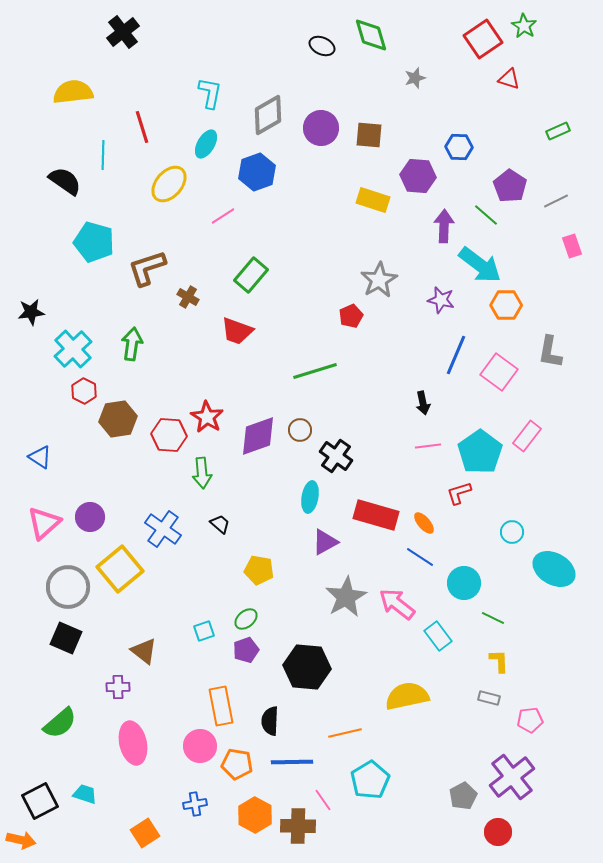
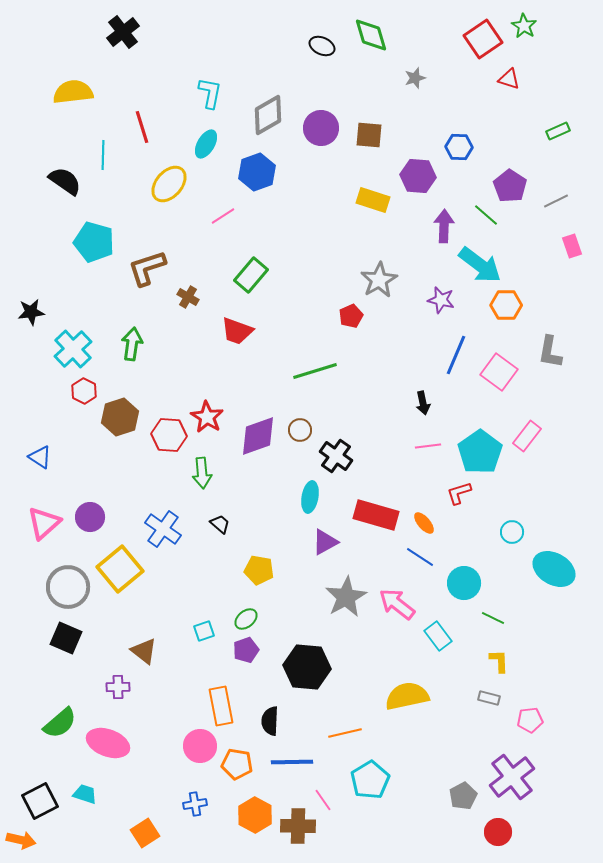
brown hexagon at (118, 419): moved 2 px right, 2 px up; rotated 9 degrees counterclockwise
pink ellipse at (133, 743): moved 25 px left; rotated 57 degrees counterclockwise
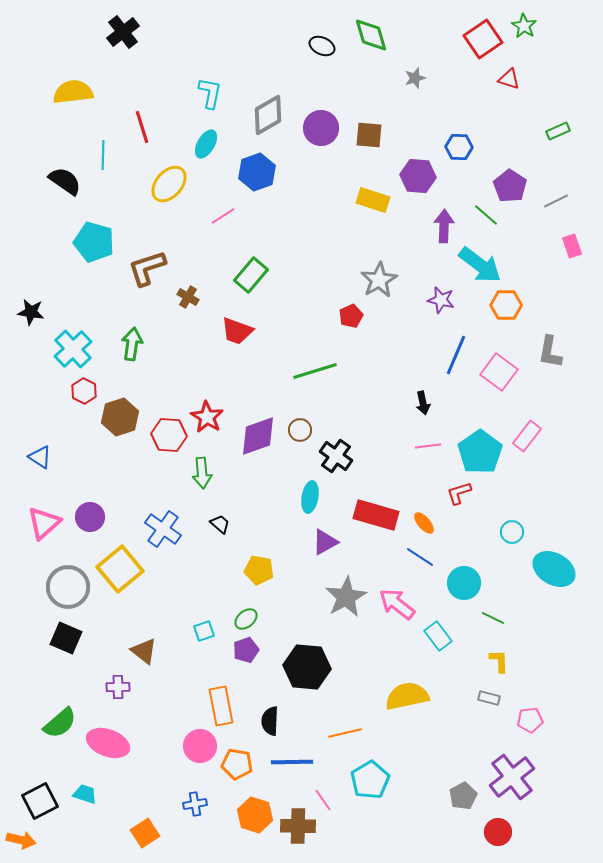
black star at (31, 312): rotated 16 degrees clockwise
orange hexagon at (255, 815): rotated 12 degrees counterclockwise
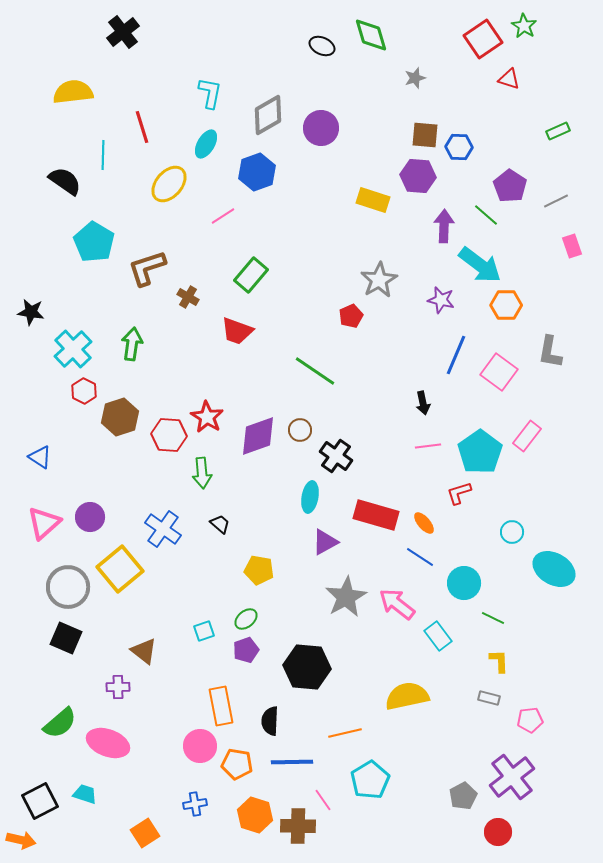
brown square at (369, 135): moved 56 px right
cyan pentagon at (94, 242): rotated 15 degrees clockwise
green line at (315, 371): rotated 51 degrees clockwise
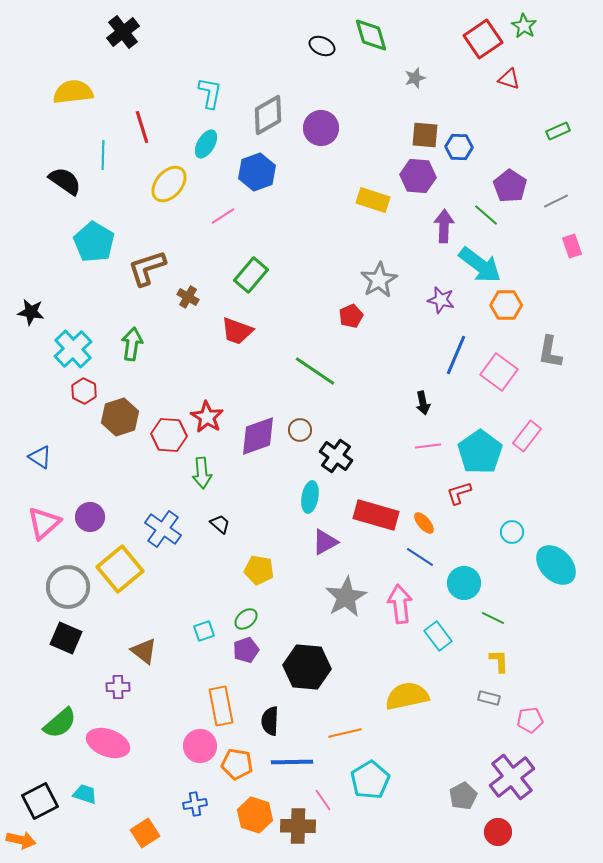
cyan ellipse at (554, 569): moved 2 px right, 4 px up; rotated 15 degrees clockwise
pink arrow at (397, 604): moved 3 px right; rotated 45 degrees clockwise
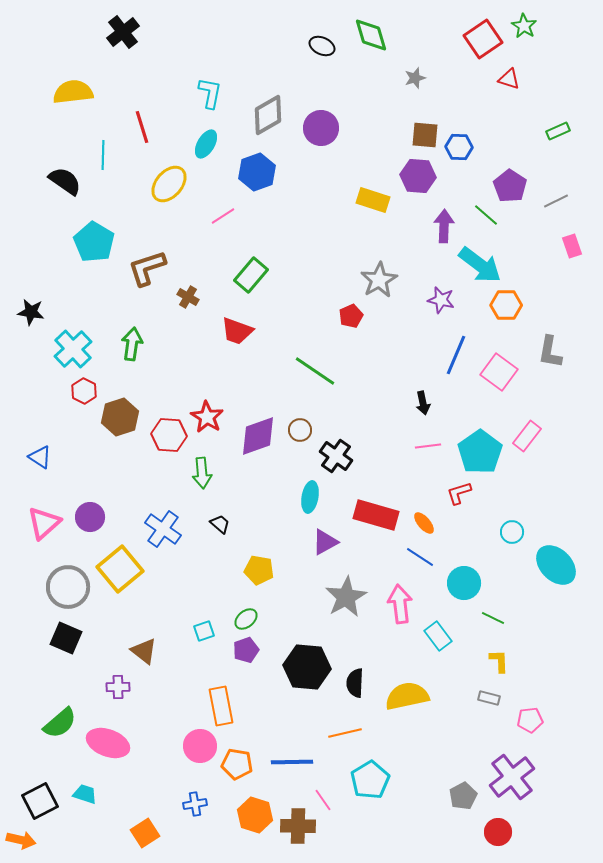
black semicircle at (270, 721): moved 85 px right, 38 px up
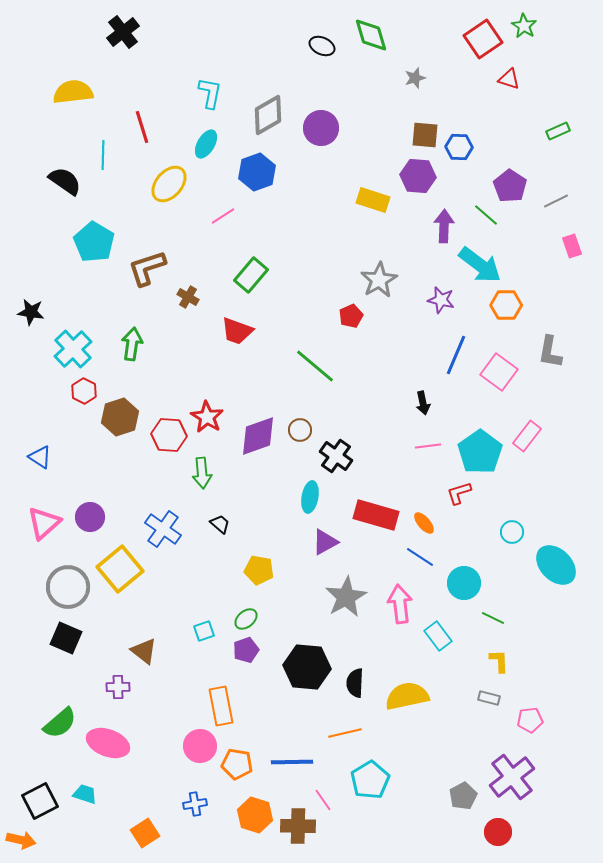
green line at (315, 371): moved 5 px up; rotated 6 degrees clockwise
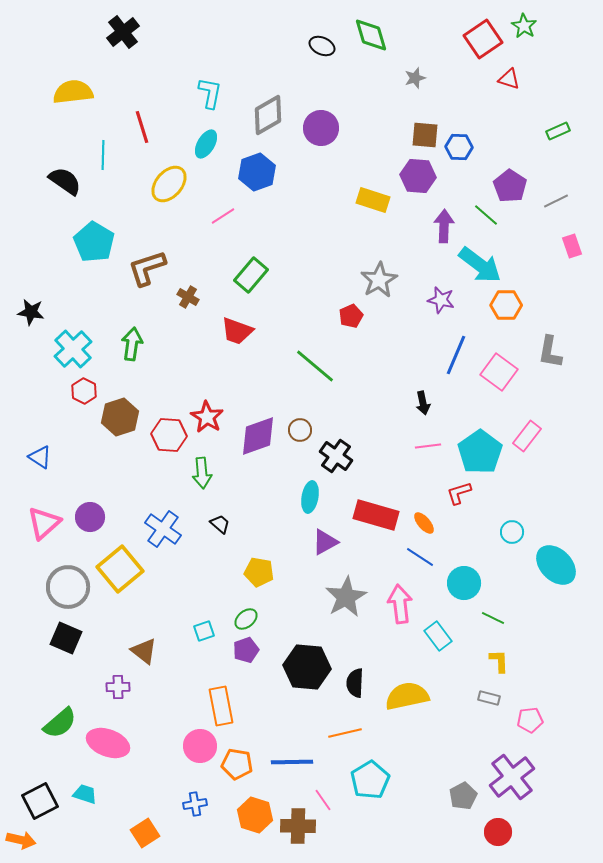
yellow pentagon at (259, 570): moved 2 px down
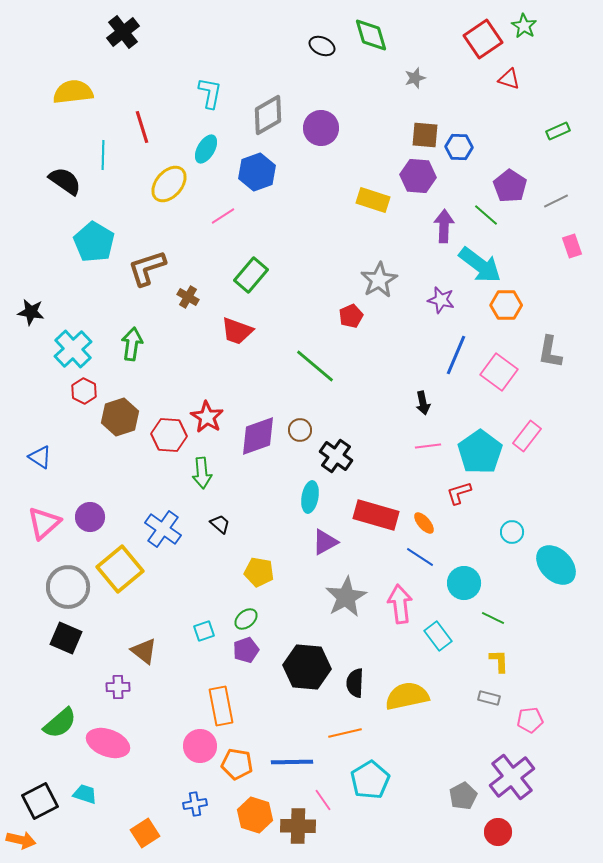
cyan ellipse at (206, 144): moved 5 px down
